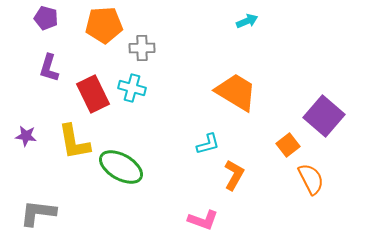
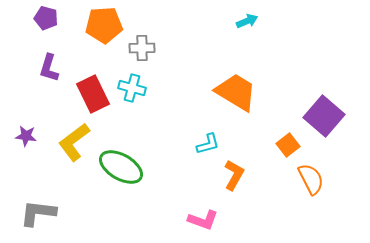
yellow L-shape: rotated 63 degrees clockwise
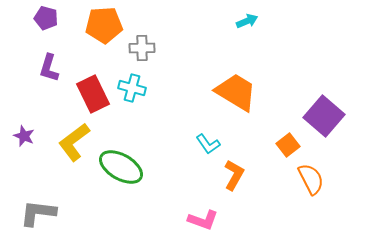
purple star: moved 2 px left; rotated 15 degrees clockwise
cyan L-shape: rotated 70 degrees clockwise
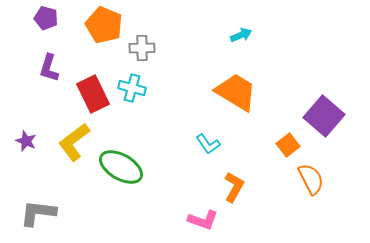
cyan arrow: moved 6 px left, 14 px down
orange pentagon: rotated 27 degrees clockwise
purple star: moved 2 px right, 5 px down
orange L-shape: moved 12 px down
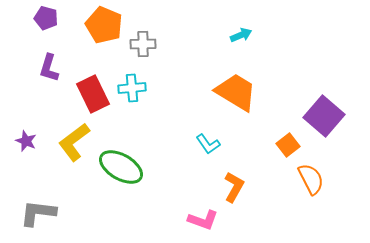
gray cross: moved 1 px right, 4 px up
cyan cross: rotated 20 degrees counterclockwise
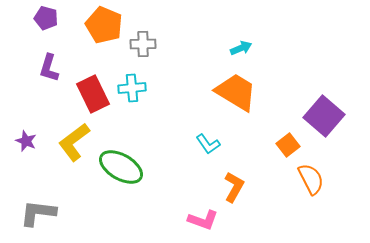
cyan arrow: moved 13 px down
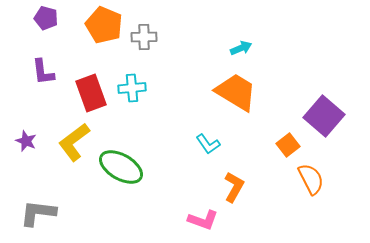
gray cross: moved 1 px right, 7 px up
purple L-shape: moved 6 px left, 4 px down; rotated 24 degrees counterclockwise
red rectangle: moved 2 px left, 1 px up; rotated 6 degrees clockwise
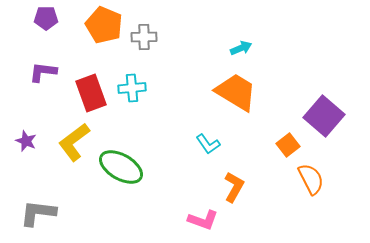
purple pentagon: rotated 15 degrees counterclockwise
purple L-shape: rotated 104 degrees clockwise
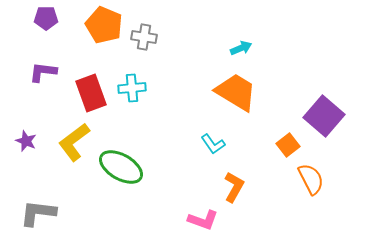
gray cross: rotated 10 degrees clockwise
cyan L-shape: moved 5 px right
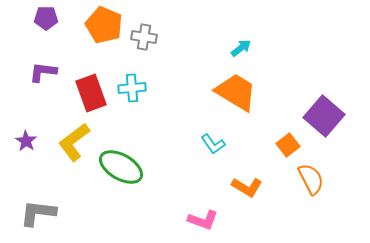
cyan arrow: rotated 15 degrees counterclockwise
purple star: rotated 10 degrees clockwise
orange L-shape: moved 13 px right; rotated 92 degrees clockwise
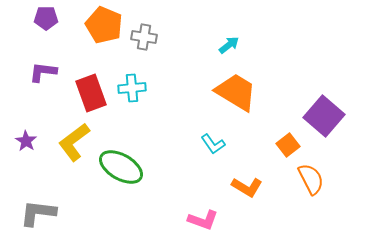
cyan arrow: moved 12 px left, 3 px up
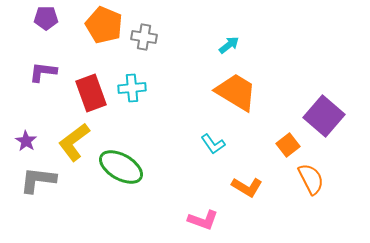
gray L-shape: moved 33 px up
